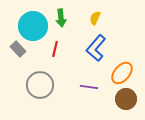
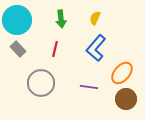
green arrow: moved 1 px down
cyan circle: moved 16 px left, 6 px up
gray circle: moved 1 px right, 2 px up
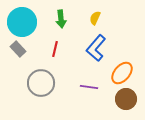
cyan circle: moved 5 px right, 2 px down
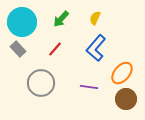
green arrow: rotated 48 degrees clockwise
red line: rotated 28 degrees clockwise
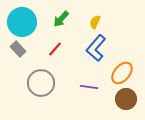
yellow semicircle: moved 4 px down
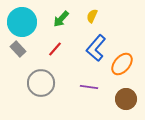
yellow semicircle: moved 3 px left, 6 px up
orange ellipse: moved 9 px up
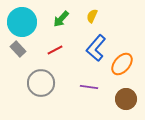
red line: moved 1 px down; rotated 21 degrees clockwise
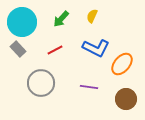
blue L-shape: rotated 104 degrees counterclockwise
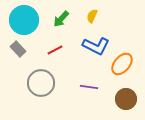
cyan circle: moved 2 px right, 2 px up
blue L-shape: moved 2 px up
